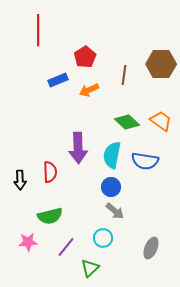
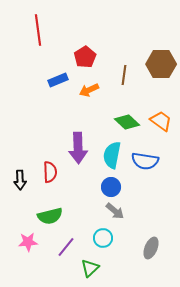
red line: rotated 8 degrees counterclockwise
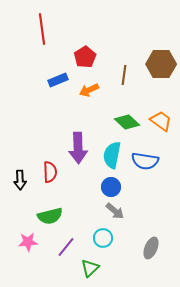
red line: moved 4 px right, 1 px up
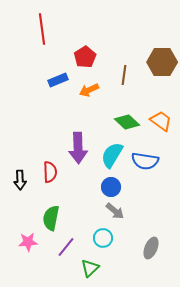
brown hexagon: moved 1 px right, 2 px up
cyan semicircle: rotated 20 degrees clockwise
green semicircle: moved 1 px right, 2 px down; rotated 115 degrees clockwise
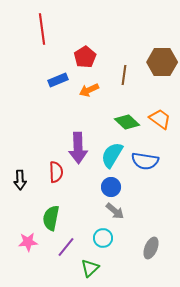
orange trapezoid: moved 1 px left, 2 px up
red semicircle: moved 6 px right
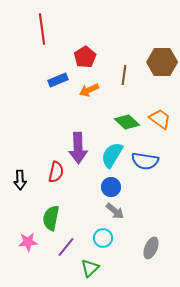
red semicircle: rotated 15 degrees clockwise
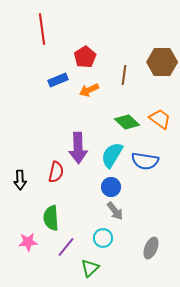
gray arrow: rotated 12 degrees clockwise
green semicircle: rotated 15 degrees counterclockwise
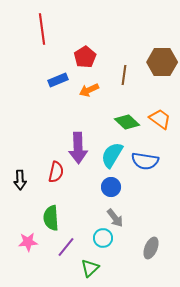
gray arrow: moved 7 px down
